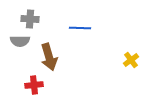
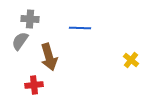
gray semicircle: rotated 126 degrees clockwise
yellow cross: rotated 14 degrees counterclockwise
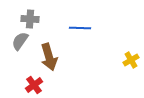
yellow cross: rotated 21 degrees clockwise
red cross: rotated 30 degrees counterclockwise
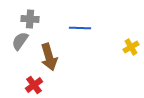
yellow cross: moved 13 px up
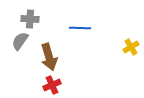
red cross: moved 18 px right; rotated 12 degrees clockwise
